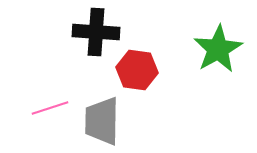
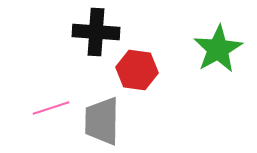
pink line: moved 1 px right
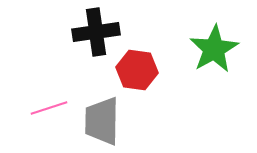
black cross: rotated 12 degrees counterclockwise
green star: moved 4 px left
pink line: moved 2 px left
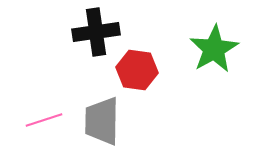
pink line: moved 5 px left, 12 px down
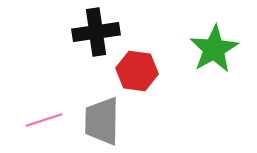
red hexagon: moved 1 px down
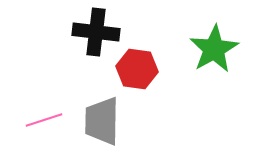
black cross: rotated 15 degrees clockwise
red hexagon: moved 2 px up
